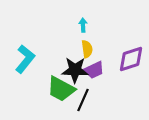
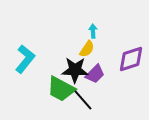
cyan arrow: moved 10 px right, 6 px down
yellow semicircle: rotated 42 degrees clockwise
purple trapezoid: moved 1 px right, 4 px down; rotated 20 degrees counterclockwise
black line: rotated 65 degrees counterclockwise
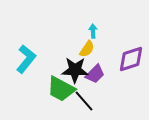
cyan L-shape: moved 1 px right
black line: moved 1 px right, 1 px down
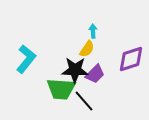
green trapezoid: rotated 24 degrees counterclockwise
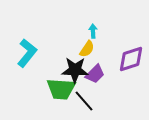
cyan L-shape: moved 1 px right, 6 px up
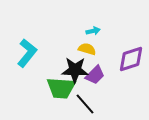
cyan arrow: rotated 80 degrees clockwise
yellow semicircle: rotated 108 degrees counterclockwise
purple trapezoid: moved 1 px down
green trapezoid: moved 1 px up
black line: moved 1 px right, 3 px down
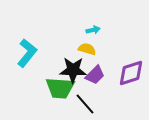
cyan arrow: moved 1 px up
purple diamond: moved 14 px down
black star: moved 2 px left
green trapezoid: moved 1 px left
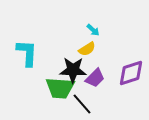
cyan arrow: rotated 56 degrees clockwise
yellow semicircle: rotated 132 degrees clockwise
cyan L-shape: rotated 36 degrees counterclockwise
purple trapezoid: moved 3 px down
black line: moved 3 px left
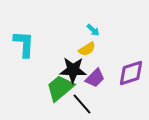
cyan L-shape: moved 3 px left, 9 px up
green trapezoid: rotated 136 degrees clockwise
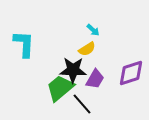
purple trapezoid: moved 1 px down; rotated 15 degrees counterclockwise
